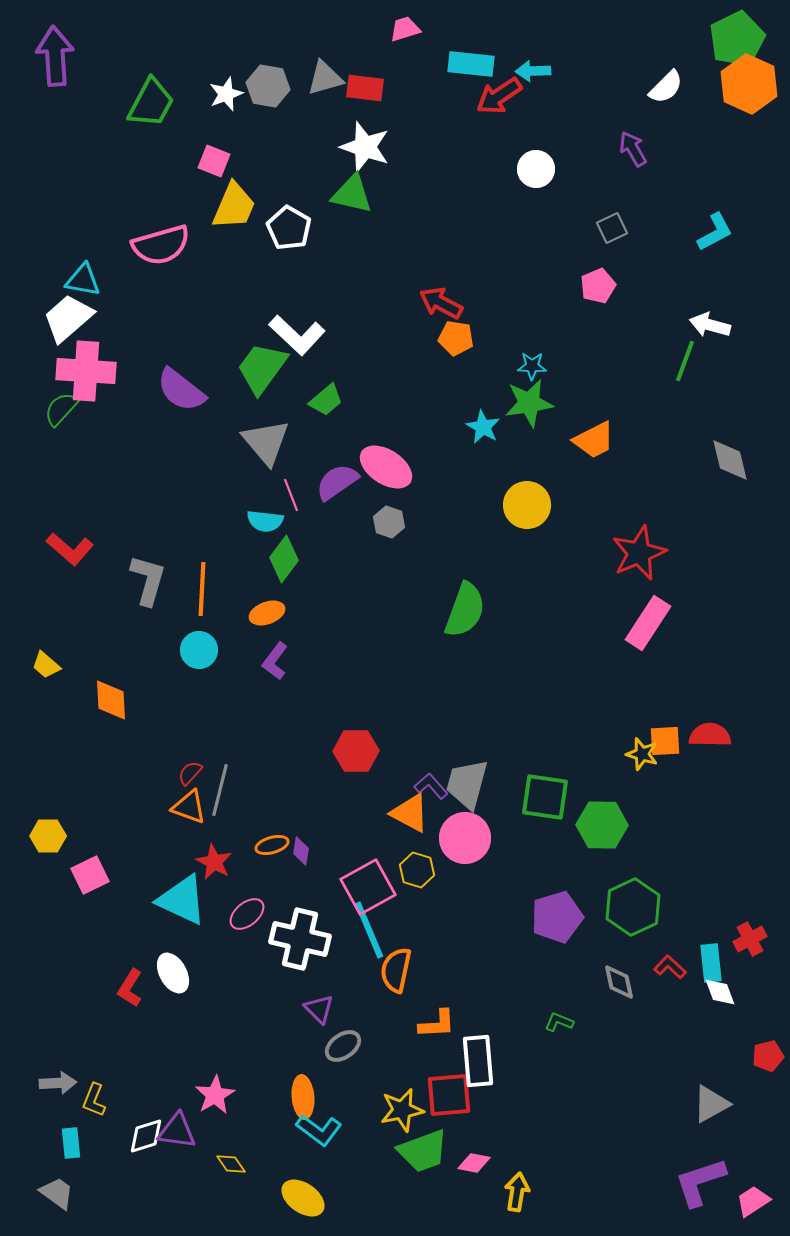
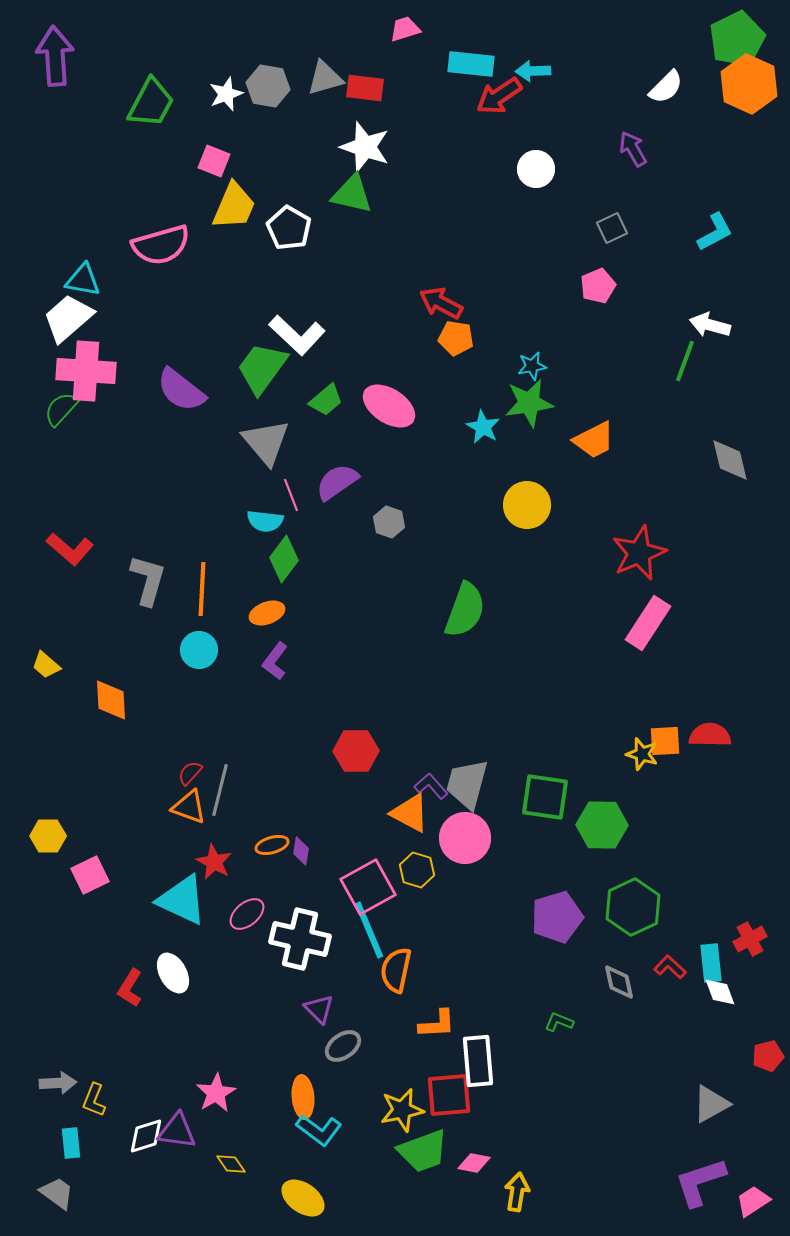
cyan star at (532, 366): rotated 12 degrees counterclockwise
pink ellipse at (386, 467): moved 3 px right, 61 px up
pink star at (215, 1095): moved 1 px right, 2 px up
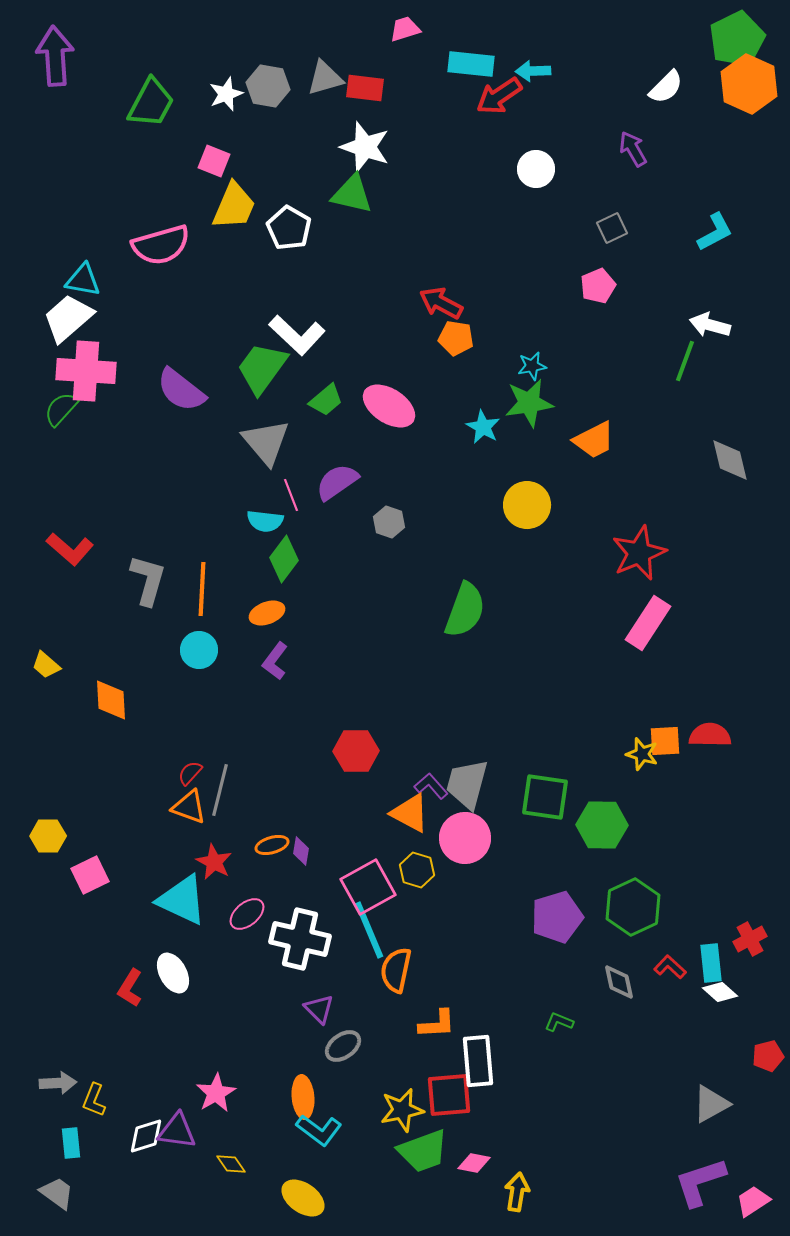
white diamond at (720, 992): rotated 28 degrees counterclockwise
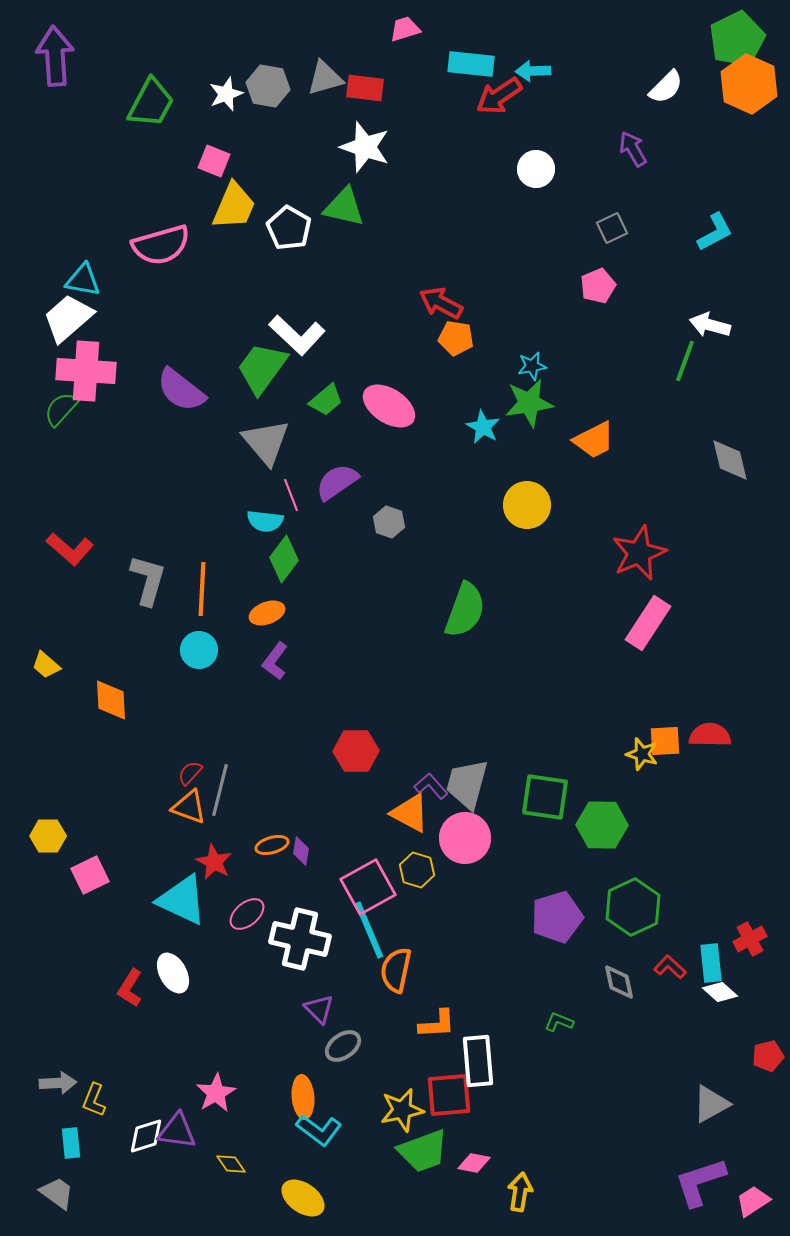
green triangle at (352, 194): moved 8 px left, 13 px down
yellow arrow at (517, 1192): moved 3 px right
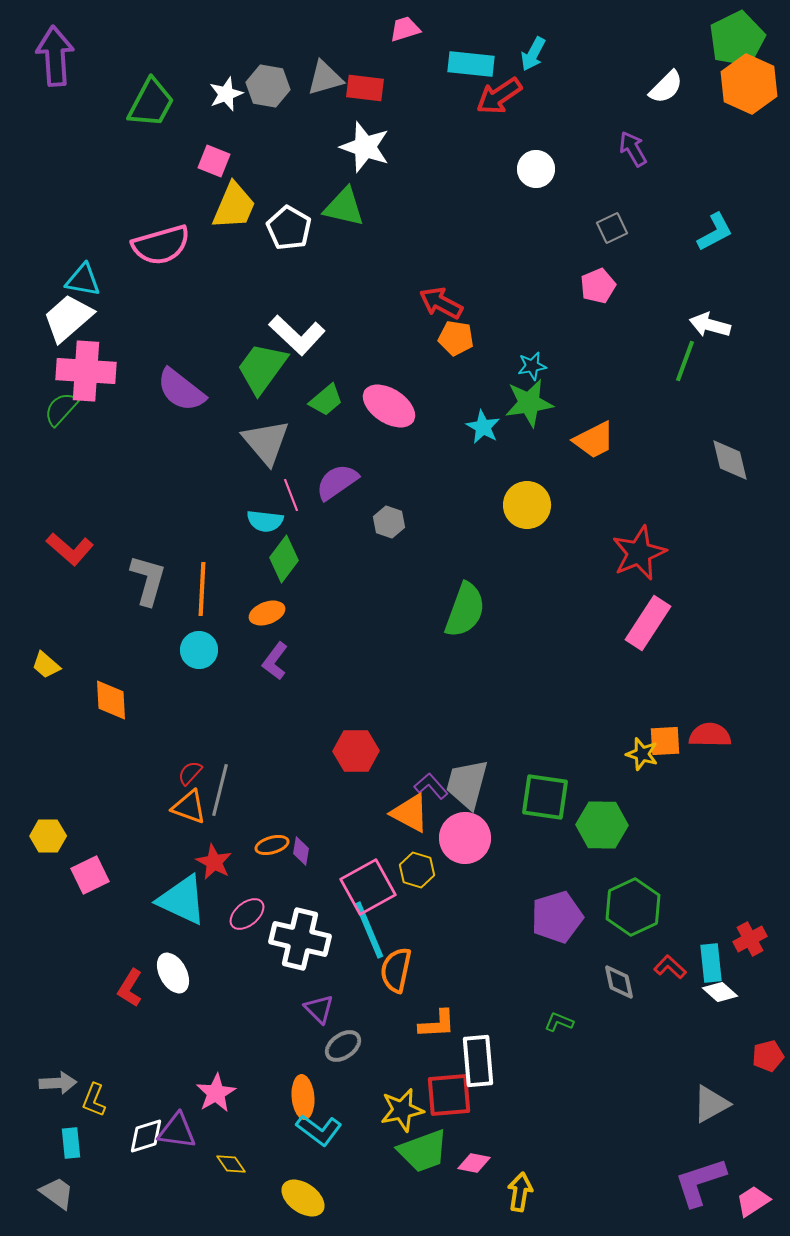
cyan arrow at (533, 71): moved 17 px up; rotated 60 degrees counterclockwise
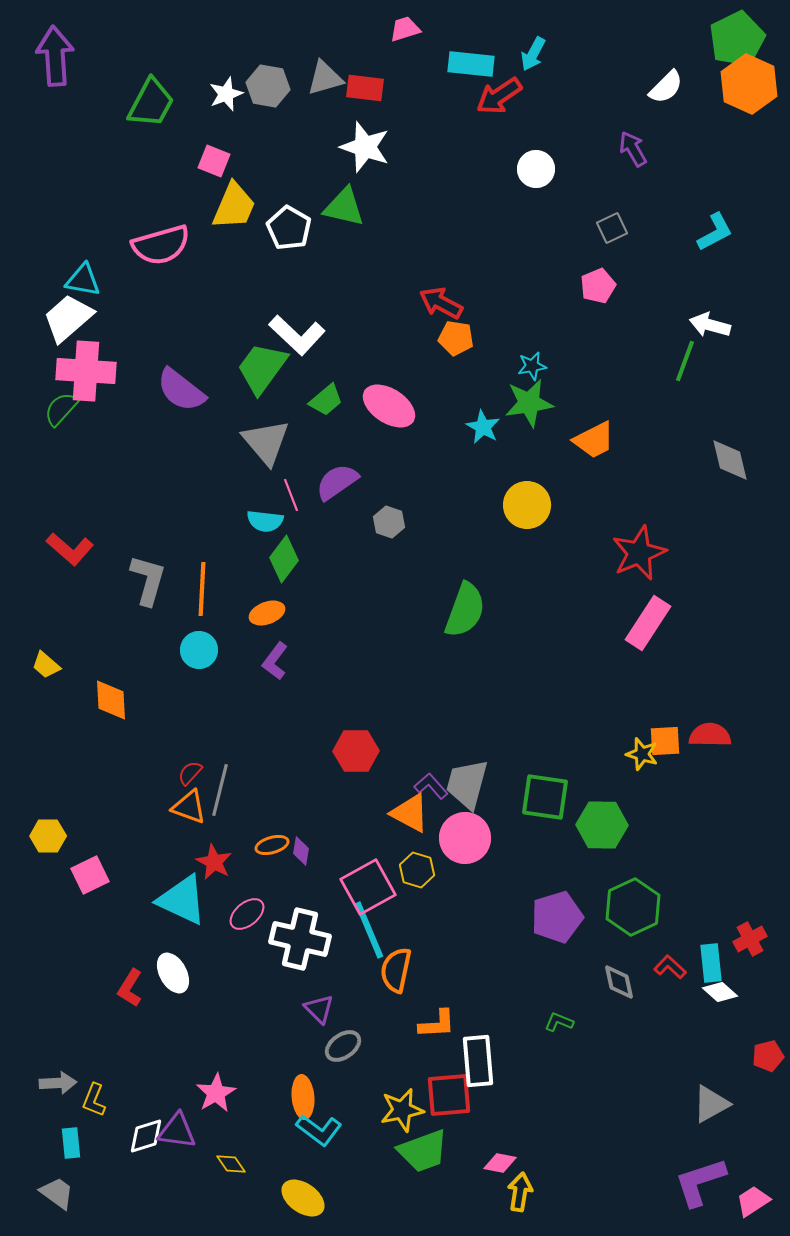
pink diamond at (474, 1163): moved 26 px right
